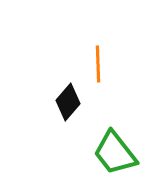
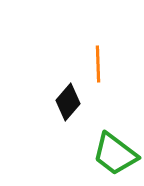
green trapezoid: moved 1 px down; rotated 15 degrees counterclockwise
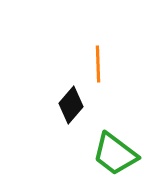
black diamond: moved 3 px right, 3 px down
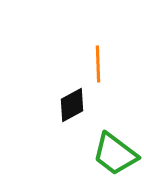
black diamond: moved 1 px right; rotated 21 degrees clockwise
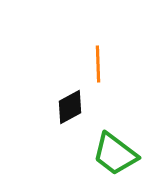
black diamond: moved 2 px left, 2 px down
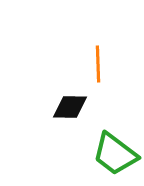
black diamond: rotated 30 degrees clockwise
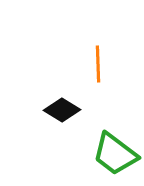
black diamond: moved 8 px left, 3 px down; rotated 30 degrees clockwise
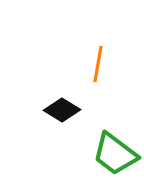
orange line: rotated 12 degrees clockwise
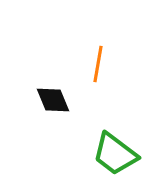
black diamond: moved 9 px left, 10 px up; rotated 36 degrees clockwise
